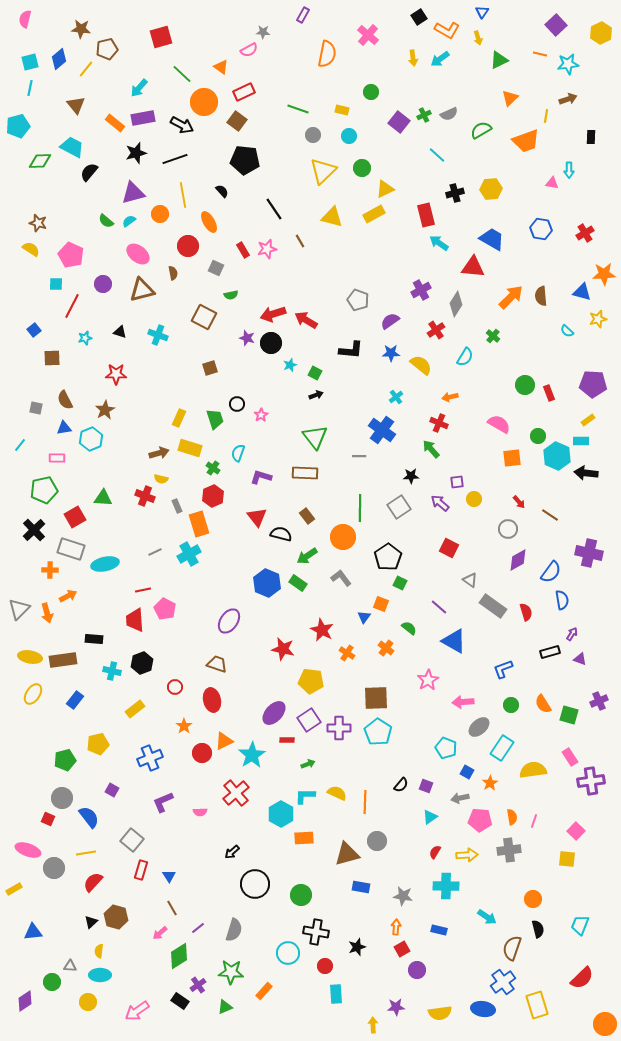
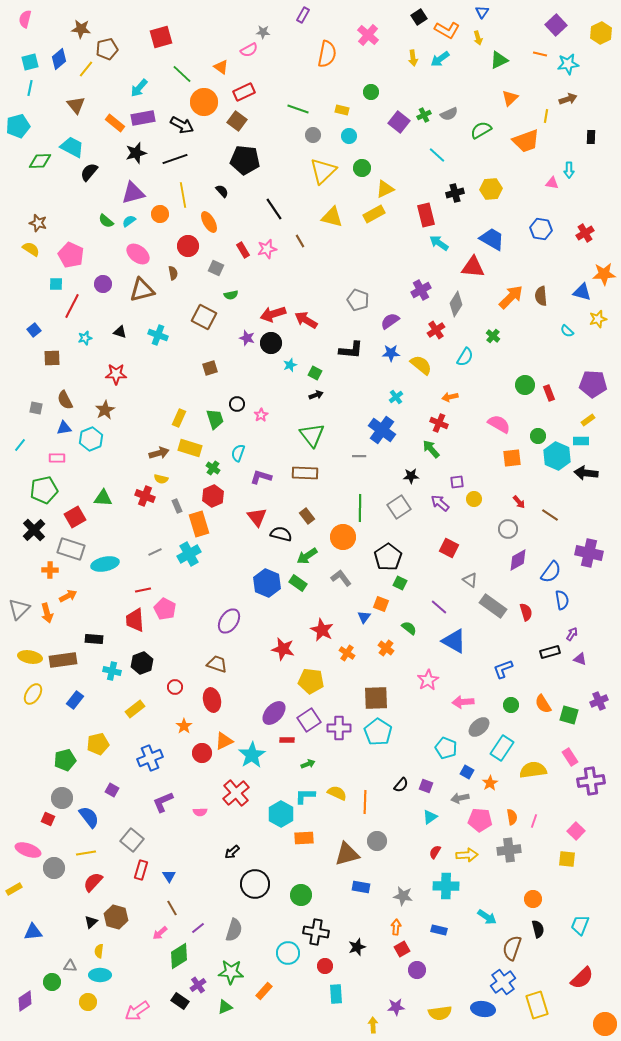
green triangle at (315, 437): moved 3 px left, 2 px up
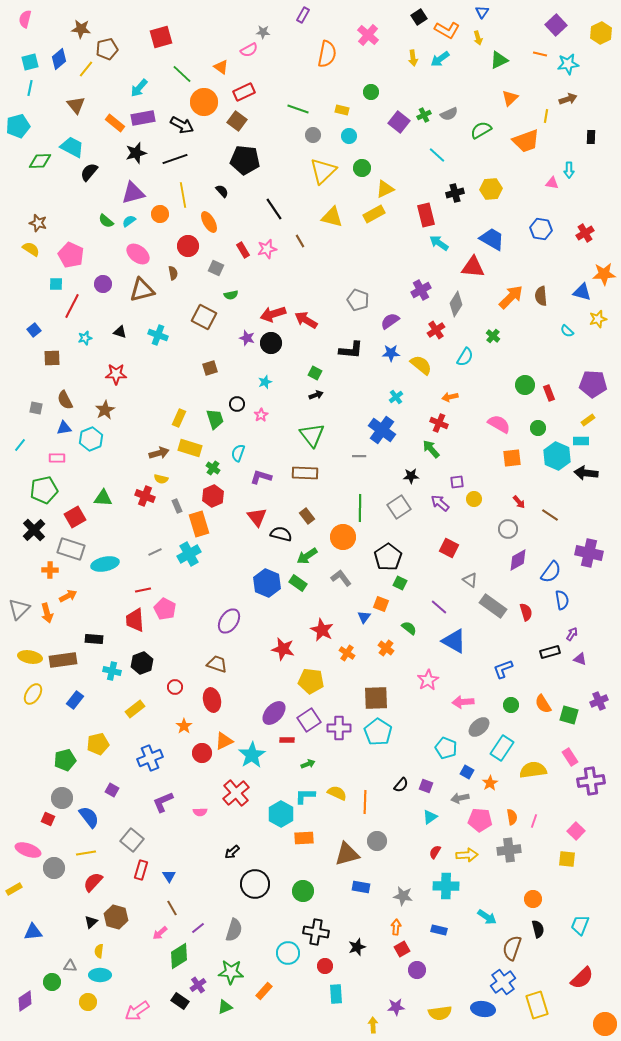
cyan star at (290, 365): moved 25 px left, 17 px down
green circle at (538, 436): moved 8 px up
green circle at (301, 895): moved 2 px right, 4 px up
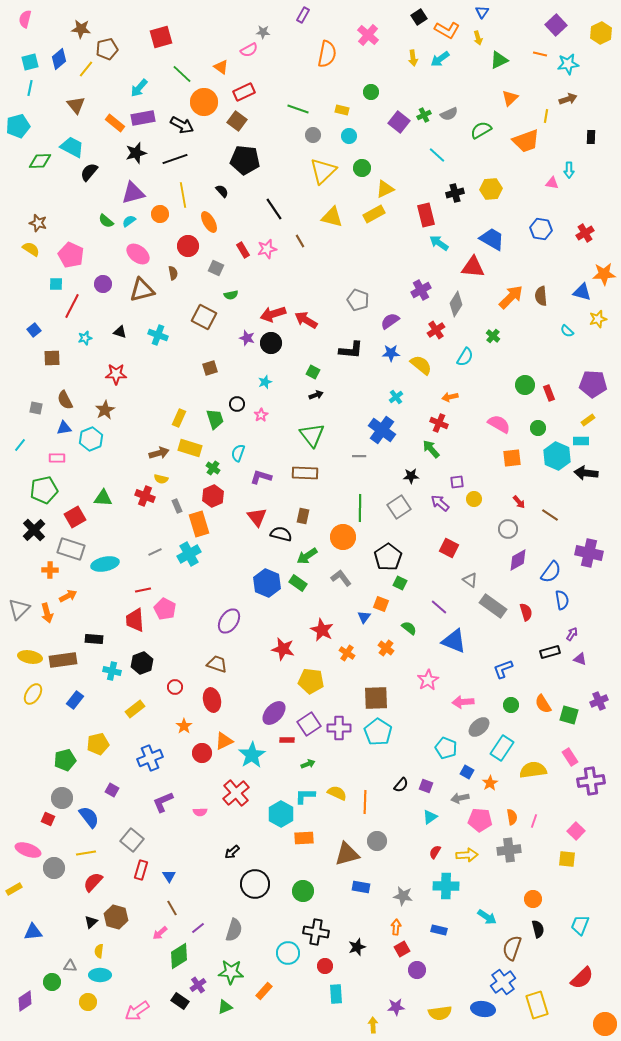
green square at (315, 373): moved 2 px left, 1 px up
brown rectangle at (307, 516): moved 4 px left; rotated 49 degrees clockwise
blue triangle at (454, 641): rotated 8 degrees counterclockwise
purple square at (309, 720): moved 4 px down
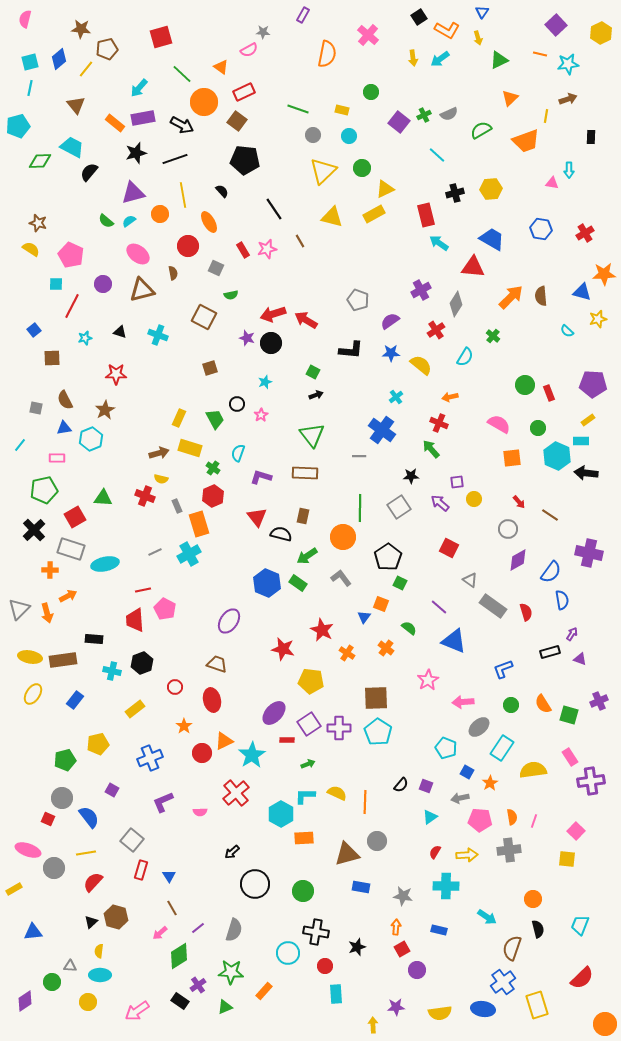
green trapezoid at (215, 419): rotated 10 degrees counterclockwise
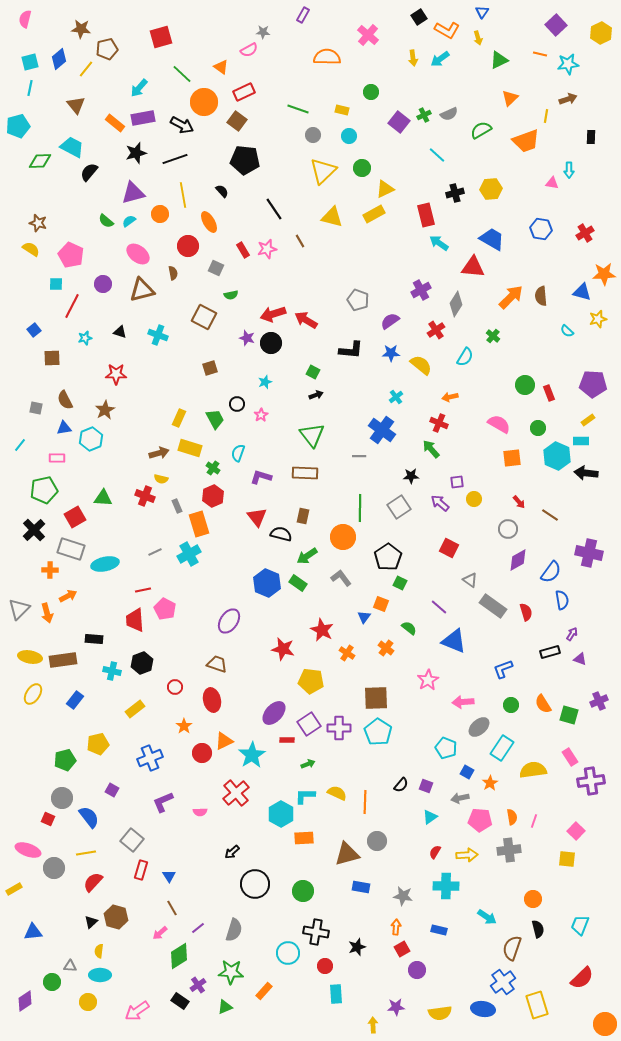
orange semicircle at (327, 54): moved 3 px down; rotated 100 degrees counterclockwise
